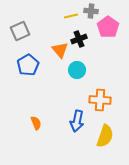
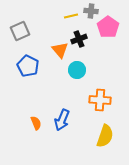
blue pentagon: moved 1 px down; rotated 15 degrees counterclockwise
blue arrow: moved 15 px left, 1 px up; rotated 10 degrees clockwise
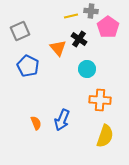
black cross: rotated 35 degrees counterclockwise
orange triangle: moved 2 px left, 2 px up
cyan circle: moved 10 px right, 1 px up
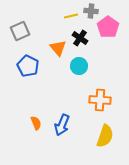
black cross: moved 1 px right, 1 px up
cyan circle: moved 8 px left, 3 px up
blue arrow: moved 5 px down
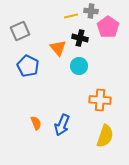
black cross: rotated 21 degrees counterclockwise
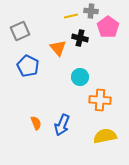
cyan circle: moved 1 px right, 11 px down
yellow semicircle: rotated 120 degrees counterclockwise
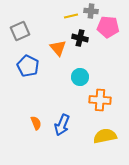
pink pentagon: rotated 30 degrees counterclockwise
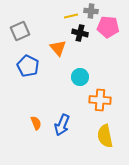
black cross: moved 5 px up
yellow semicircle: rotated 90 degrees counterclockwise
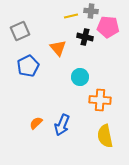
black cross: moved 5 px right, 4 px down
blue pentagon: rotated 20 degrees clockwise
orange semicircle: rotated 112 degrees counterclockwise
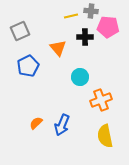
black cross: rotated 14 degrees counterclockwise
orange cross: moved 1 px right; rotated 25 degrees counterclockwise
